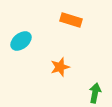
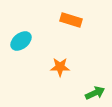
orange star: rotated 18 degrees clockwise
green arrow: rotated 54 degrees clockwise
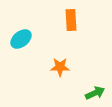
orange rectangle: rotated 70 degrees clockwise
cyan ellipse: moved 2 px up
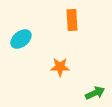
orange rectangle: moved 1 px right
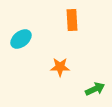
green arrow: moved 4 px up
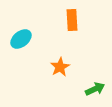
orange star: rotated 30 degrees counterclockwise
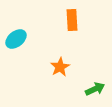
cyan ellipse: moved 5 px left
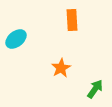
orange star: moved 1 px right, 1 px down
green arrow: rotated 30 degrees counterclockwise
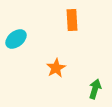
orange star: moved 5 px left
green arrow: rotated 18 degrees counterclockwise
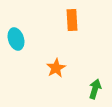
cyan ellipse: rotated 70 degrees counterclockwise
